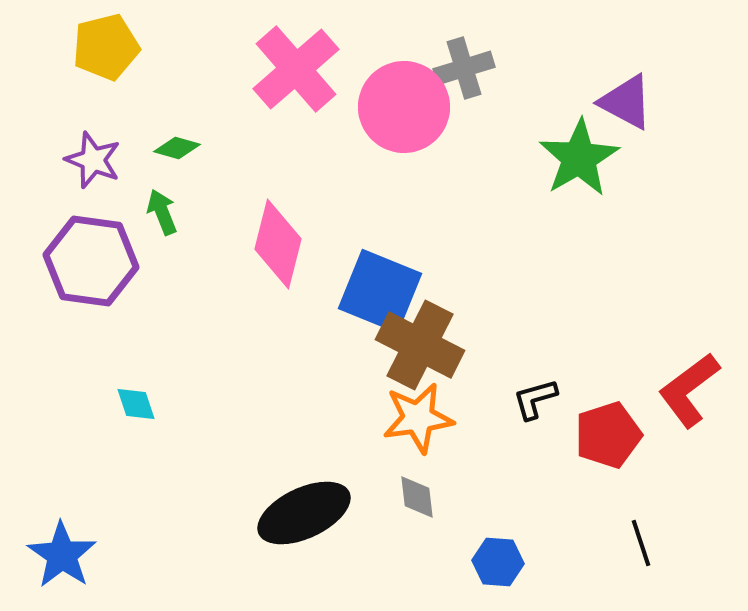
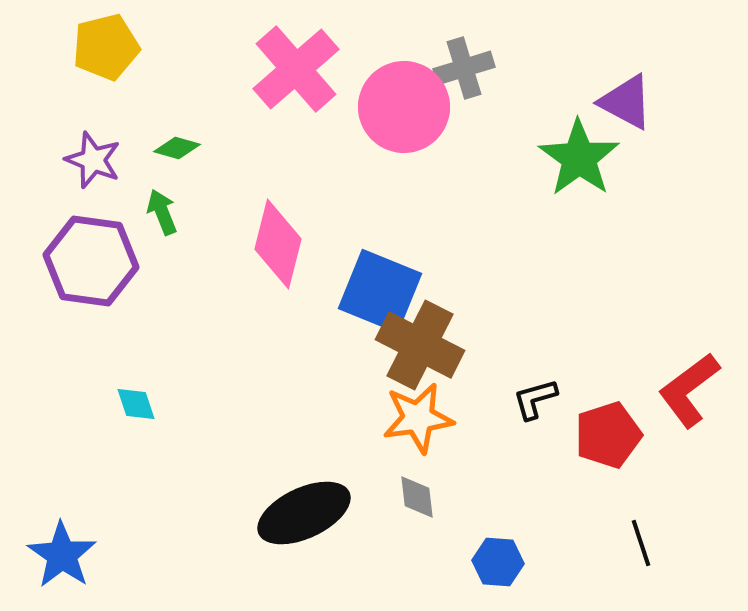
green star: rotated 6 degrees counterclockwise
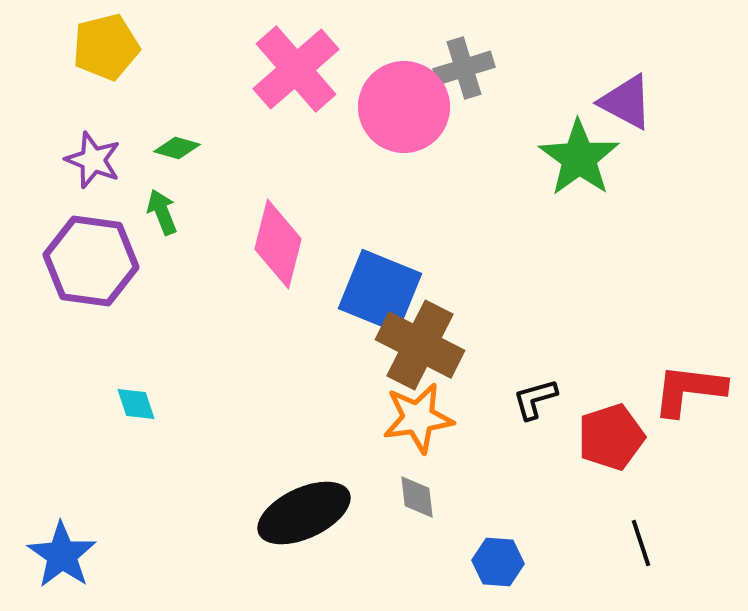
red L-shape: rotated 44 degrees clockwise
red pentagon: moved 3 px right, 2 px down
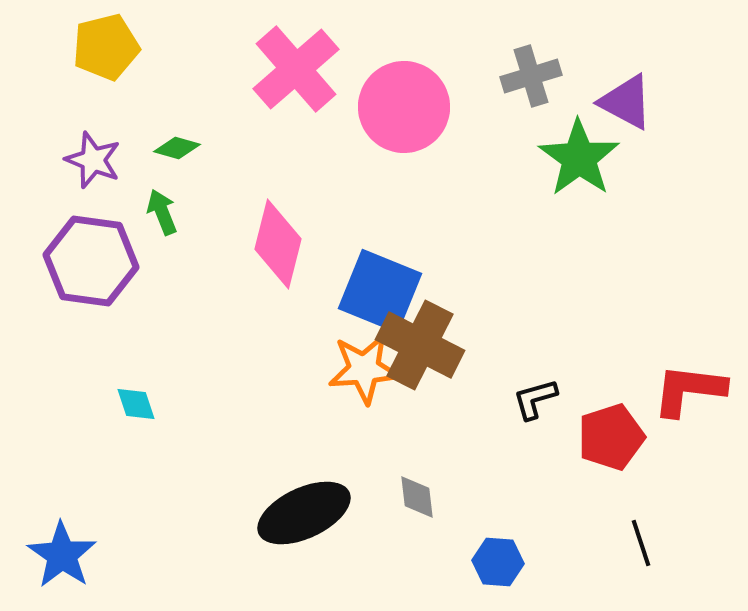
gray cross: moved 67 px right, 8 px down
orange star: moved 54 px left, 49 px up; rotated 4 degrees clockwise
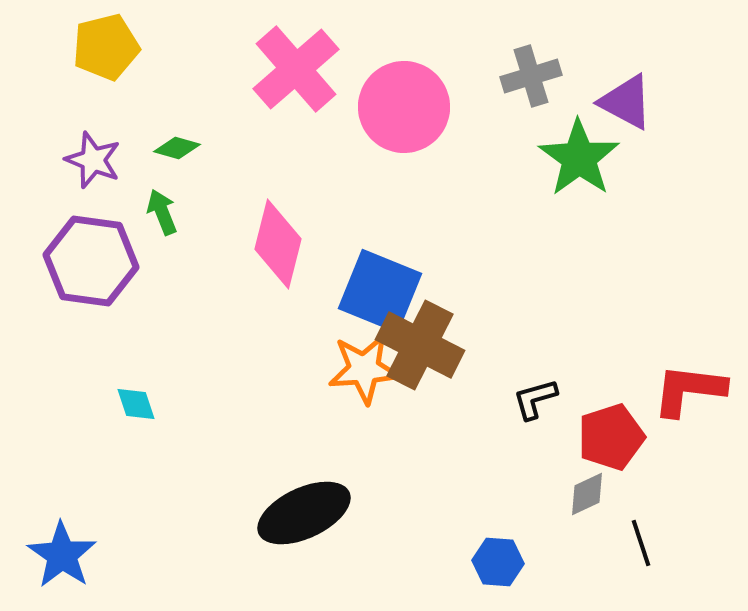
gray diamond: moved 170 px right, 3 px up; rotated 72 degrees clockwise
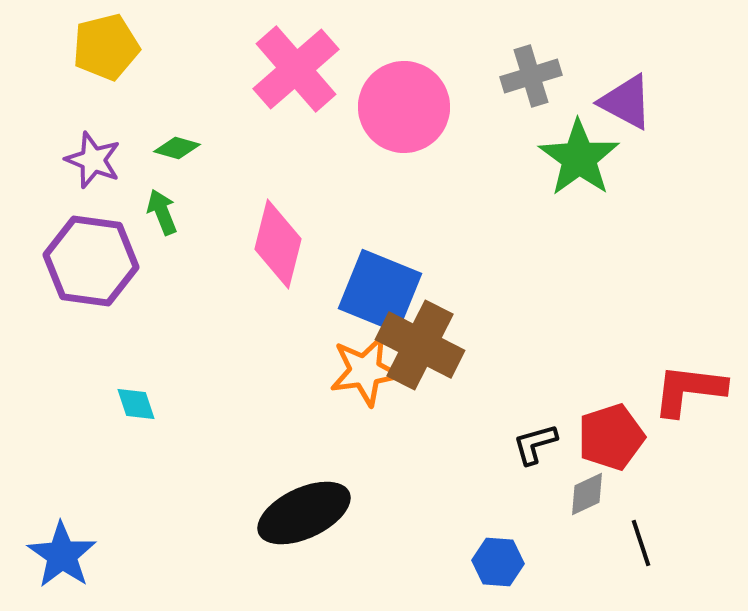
orange star: moved 1 px right, 2 px down; rotated 4 degrees counterclockwise
black L-shape: moved 45 px down
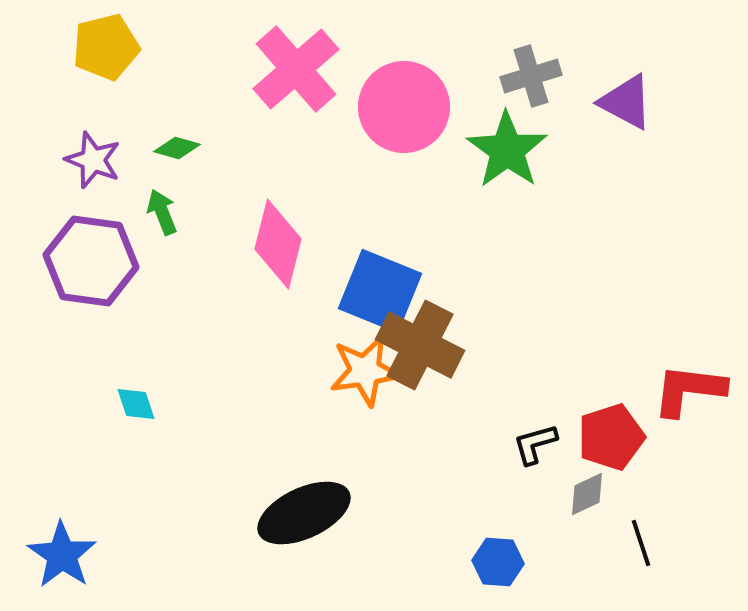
green star: moved 72 px left, 8 px up
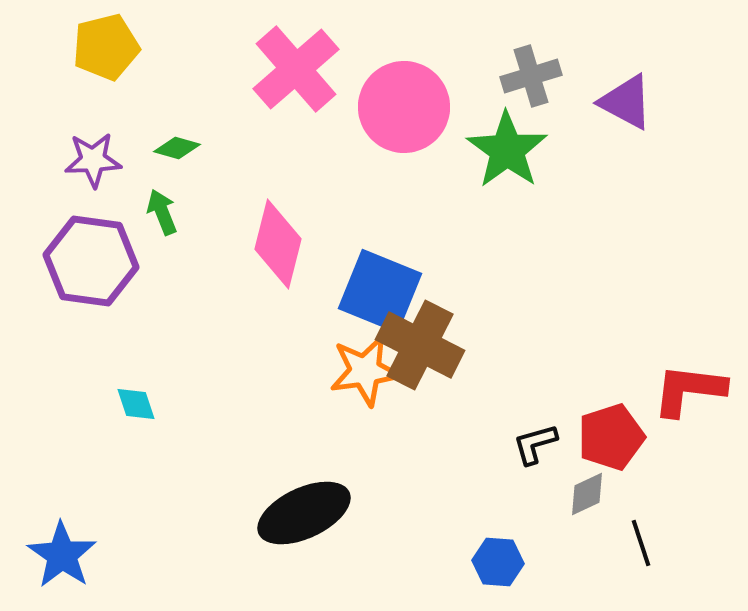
purple star: rotated 24 degrees counterclockwise
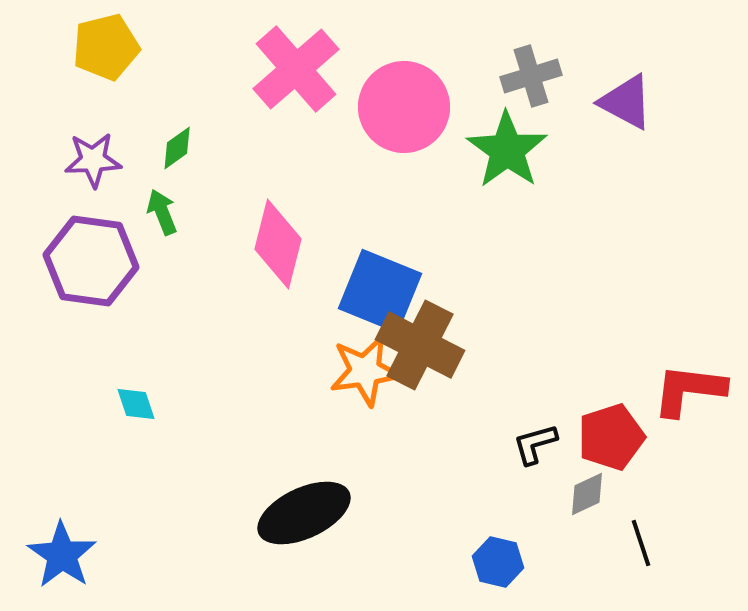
green diamond: rotated 51 degrees counterclockwise
blue hexagon: rotated 9 degrees clockwise
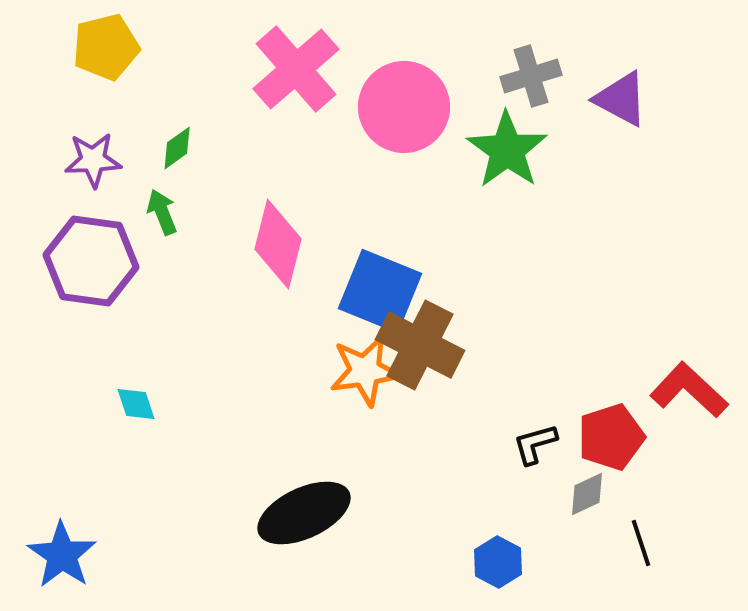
purple triangle: moved 5 px left, 3 px up
red L-shape: rotated 36 degrees clockwise
blue hexagon: rotated 15 degrees clockwise
